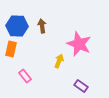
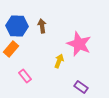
orange rectangle: rotated 28 degrees clockwise
purple rectangle: moved 1 px down
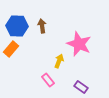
pink rectangle: moved 23 px right, 4 px down
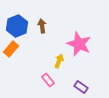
blue hexagon: rotated 25 degrees counterclockwise
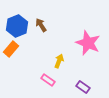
brown arrow: moved 1 px left, 1 px up; rotated 24 degrees counterclockwise
pink star: moved 9 px right, 1 px up
pink rectangle: rotated 16 degrees counterclockwise
purple rectangle: moved 2 px right
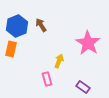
pink star: rotated 10 degrees clockwise
orange rectangle: rotated 28 degrees counterclockwise
pink rectangle: moved 1 px left, 1 px up; rotated 40 degrees clockwise
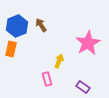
pink star: rotated 10 degrees clockwise
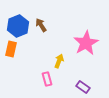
blue hexagon: moved 1 px right
pink star: moved 2 px left
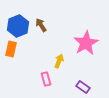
pink rectangle: moved 1 px left
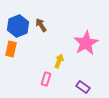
pink rectangle: rotated 32 degrees clockwise
